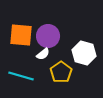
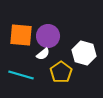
cyan line: moved 1 px up
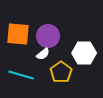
orange square: moved 3 px left, 1 px up
white hexagon: rotated 15 degrees counterclockwise
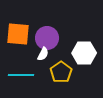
purple circle: moved 1 px left, 2 px down
white semicircle: rotated 24 degrees counterclockwise
cyan line: rotated 15 degrees counterclockwise
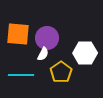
white hexagon: moved 1 px right
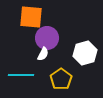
orange square: moved 13 px right, 17 px up
white hexagon: rotated 15 degrees counterclockwise
yellow pentagon: moved 7 px down
